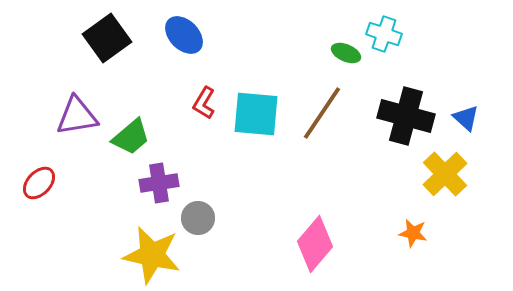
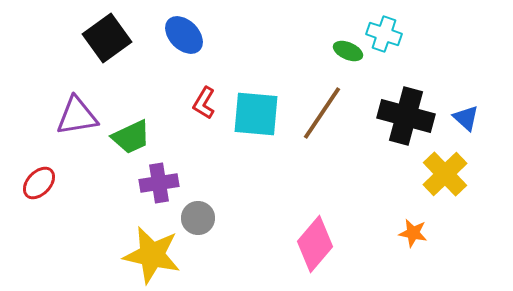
green ellipse: moved 2 px right, 2 px up
green trapezoid: rotated 15 degrees clockwise
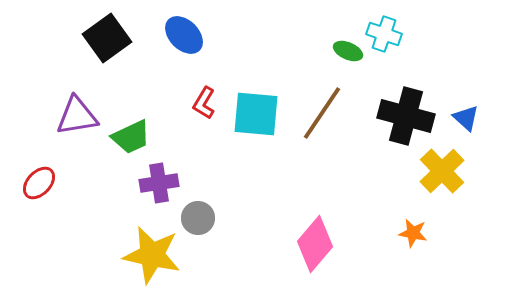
yellow cross: moved 3 px left, 3 px up
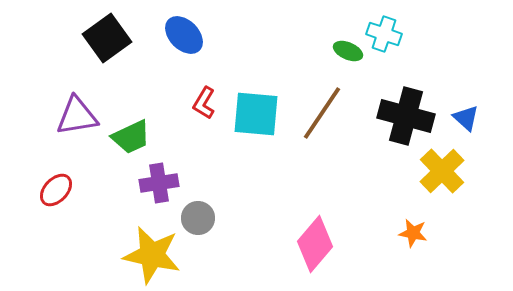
red ellipse: moved 17 px right, 7 px down
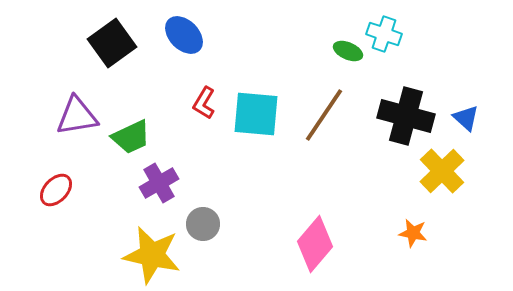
black square: moved 5 px right, 5 px down
brown line: moved 2 px right, 2 px down
purple cross: rotated 21 degrees counterclockwise
gray circle: moved 5 px right, 6 px down
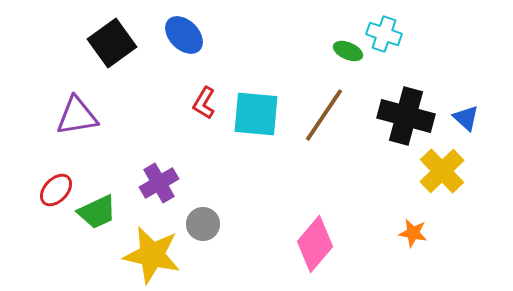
green trapezoid: moved 34 px left, 75 px down
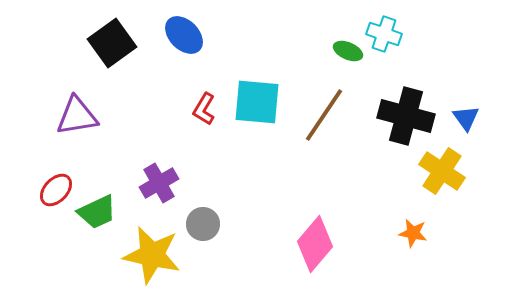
red L-shape: moved 6 px down
cyan square: moved 1 px right, 12 px up
blue triangle: rotated 12 degrees clockwise
yellow cross: rotated 12 degrees counterclockwise
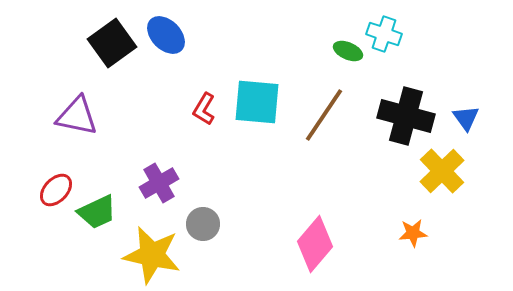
blue ellipse: moved 18 px left
purple triangle: rotated 21 degrees clockwise
yellow cross: rotated 12 degrees clockwise
orange star: rotated 16 degrees counterclockwise
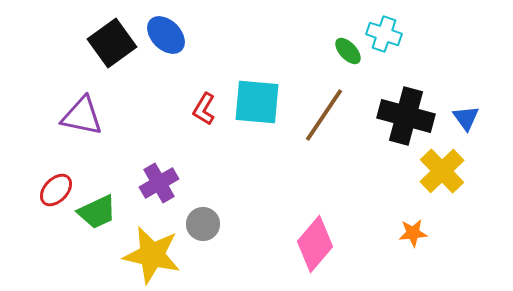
green ellipse: rotated 24 degrees clockwise
purple triangle: moved 5 px right
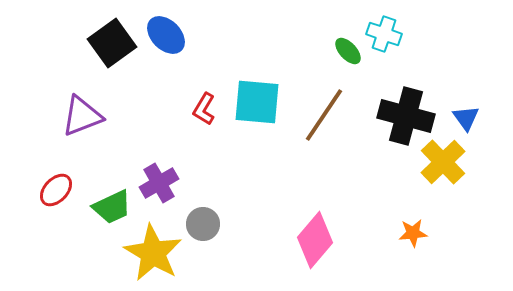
purple triangle: rotated 33 degrees counterclockwise
yellow cross: moved 1 px right, 9 px up
green trapezoid: moved 15 px right, 5 px up
pink diamond: moved 4 px up
yellow star: moved 1 px right, 2 px up; rotated 18 degrees clockwise
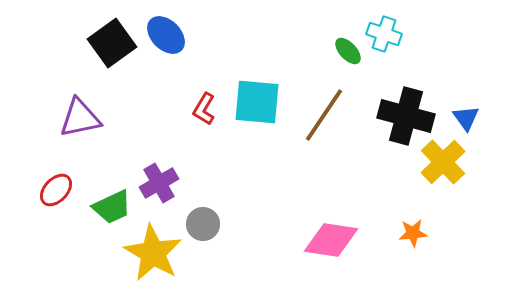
purple triangle: moved 2 px left, 2 px down; rotated 9 degrees clockwise
pink diamond: moved 16 px right; rotated 58 degrees clockwise
